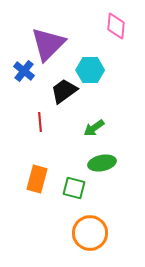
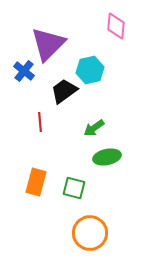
cyan hexagon: rotated 12 degrees counterclockwise
green ellipse: moved 5 px right, 6 px up
orange rectangle: moved 1 px left, 3 px down
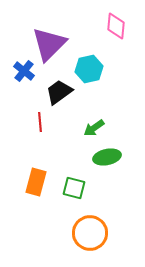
purple triangle: moved 1 px right
cyan hexagon: moved 1 px left, 1 px up
black trapezoid: moved 5 px left, 1 px down
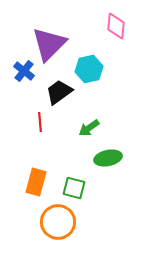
green arrow: moved 5 px left
green ellipse: moved 1 px right, 1 px down
orange circle: moved 32 px left, 11 px up
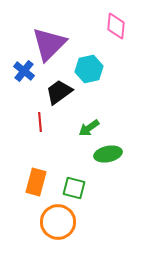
green ellipse: moved 4 px up
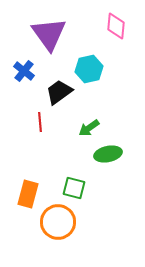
purple triangle: moved 10 px up; rotated 21 degrees counterclockwise
orange rectangle: moved 8 px left, 12 px down
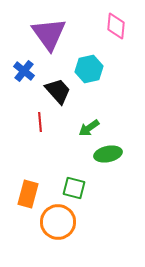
black trapezoid: moved 1 px left, 1 px up; rotated 84 degrees clockwise
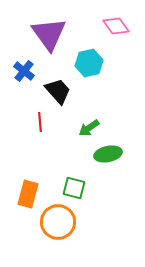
pink diamond: rotated 40 degrees counterclockwise
cyan hexagon: moved 6 px up
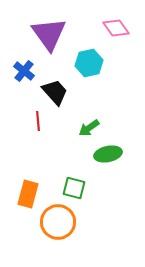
pink diamond: moved 2 px down
black trapezoid: moved 3 px left, 1 px down
red line: moved 2 px left, 1 px up
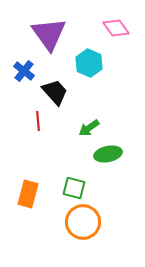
cyan hexagon: rotated 24 degrees counterclockwise
orange circle: moved 25 px right
